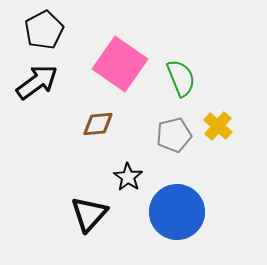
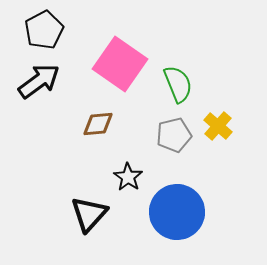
green semicircle: moved 3 px left, 6 px down
black arrow: moved 2 px right, 1 px up
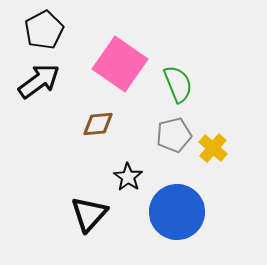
yellow cross: moved 5 px left, 22 px down
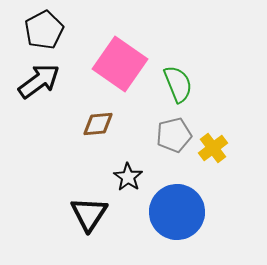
yellow cross: rotated 12 degrees clockwise
black triangle: rotated 9 degrees counterclockwise
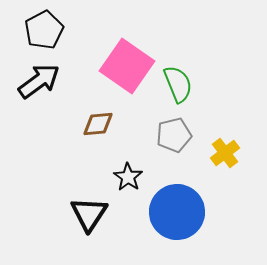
pink square: moved 7 px right, 2 px down
yellow cross: moved 12 px right, 5 px down
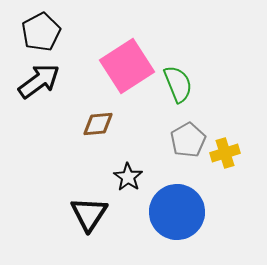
black pentagon: moved 3 px left, 2 px down
pink square: rotated 22 degrees clockwise
gray pentagon: moved 14 px right, 5 px down; rotated 16 degrees counterclockwise
yellow cross: rotated 20 degrees clockwise
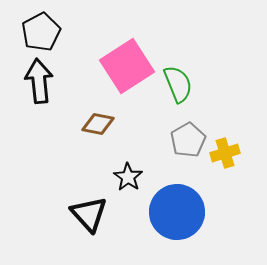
black arrow: rotated 60 degrees counterclockwise
brown diamond: rotated 16 degrees clockwise
black triangle: rotated 15 degrees counterclockwise
